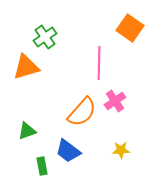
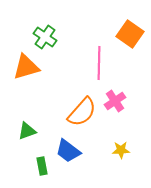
orange square: moved 6 px down
green cross: rotated 20 degrees counterclockwise
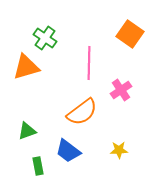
green cross: moved 1 px down
pink line: moved 10 px left
pink cross: moved 6 px right, 11 px up
orange semicircle: rotated 12 degrees clockwise
yellow star: moved 2 px left
green rectangle: moved 4 px left
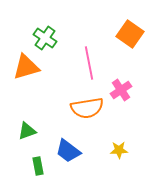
pink line: rotated 12 degrees counterclockwise
orange semicircle: moved 5 px right, 4 px up; rotated 28 degrees clockwise
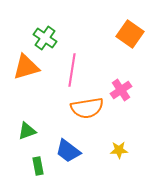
pink line: moved 17 px left, 7 px down; rotated 20 degrees clockwise
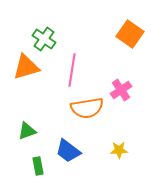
green cross: moved 1 px left, 1 px down
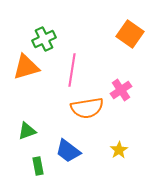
green cross: rotated 30 degrees clockwise
yellow star: rotated 30 degrees counterclockwise
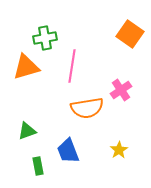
green cross: moved 1 px right, 1 px up; rotated 15 degrees clockwise
pink line: moved 4 px up
blue trapezoid: rotated 32 degrees clockwise
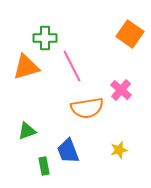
green cross: rotated 10 degrees clockwise
pink line: rotated 36 degrees counterclockwise
pink cross: rotated 15 degrees counterclockwise
yellow star: rotated 18 degrees clockwise
green rectangle: moved 6 px right
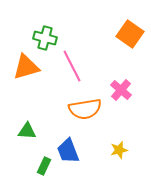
green cross: rotated 15 degrees clockwise
orange semicircle: moved 2 px left, 1 px down
green triangle: rotated 24 degrees clockwise
green rectangle: rotated 36 degrees clockwise
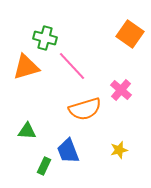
pink line: rotated 16 degrees counterclockwise
orange semicircle: rotated 8 degrees counterclockwise
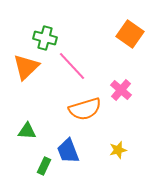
orange triangle: rotated 28 degrees counterclockwise
yellow star: moved 1 px left
